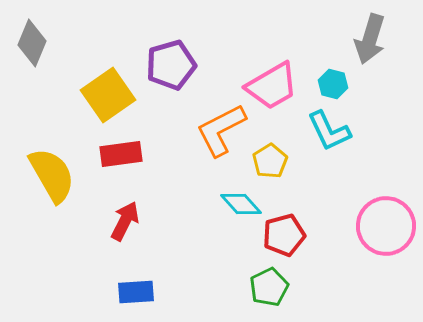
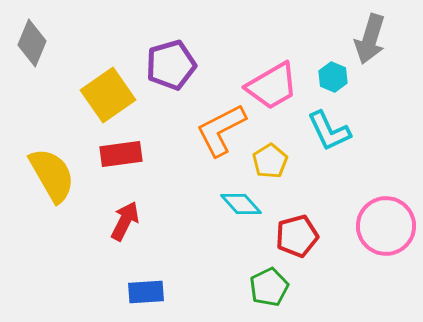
cyan hexagon: moved 7 px up; rotated 8 degrees clockwise
red pentagon: moved 13 px right, 1 px down
blue rectangle: moved 10 px right
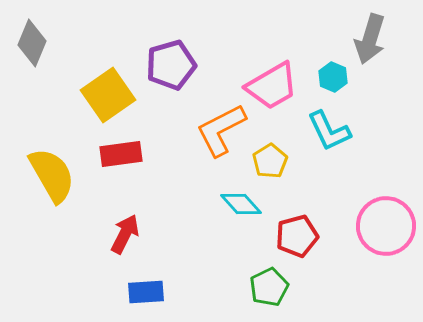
red arrow: moved 13 px down
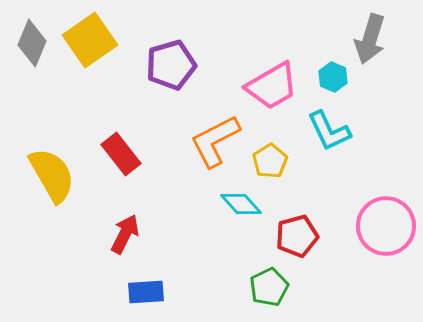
yellow square: moved 18 px left, 55 px up
orange L-shape: moved 6 px left, 11 px down
red rectangle: rotated 60 degrees clockwise
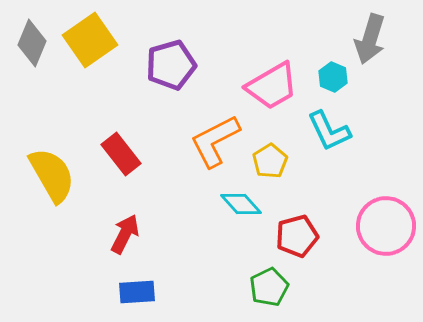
blue rectangle: moved 9 px left
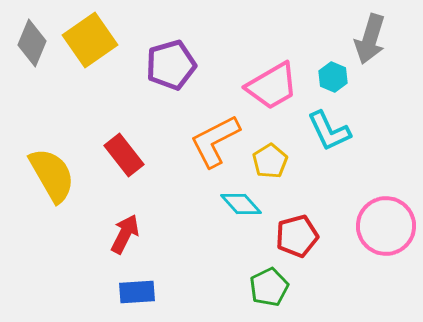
red rectangle: moved 3 px right, 1 px down
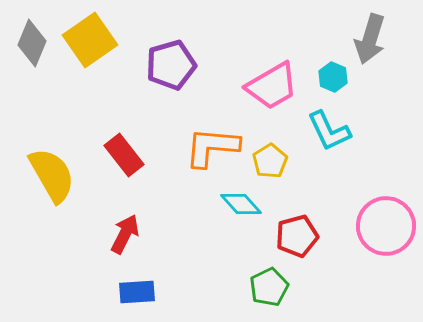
orange L-shape: moved 3 px left, 6 px down; rotated 32 degrees clockwise
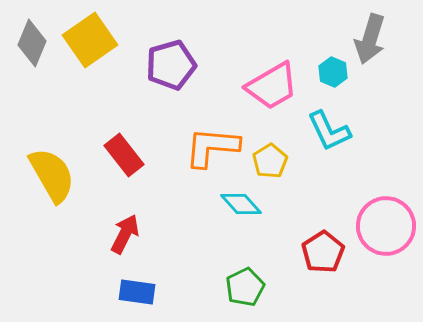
cyan hexagon: moved 5 px up
red pentagon: moved 26 px right, 16 px down; rotated 18 degrees counterclockwise
green pentagon: moved 24 px left
blue rectangle: rotated 12 degrees clockwise
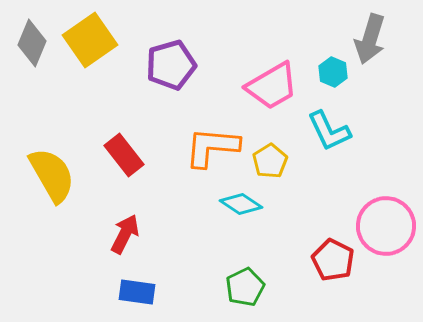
cyan diamond: rotated 15 degrees counterclockwise
red pentagon: moved 10 px right, 8 px down; rotated 12 degrees counterclockwise
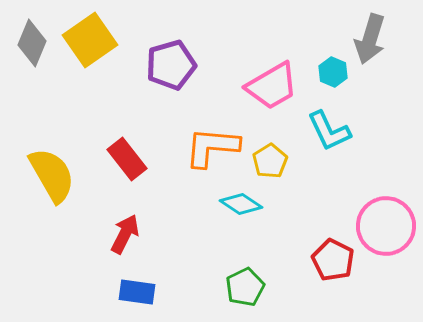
red rectangle: moved 3 px right, 4 px down
